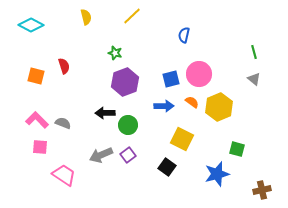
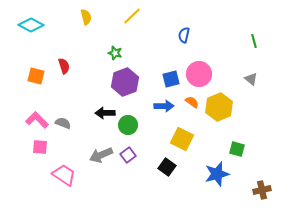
green line: moved 11 px up
gray triangle: moved 3 px left
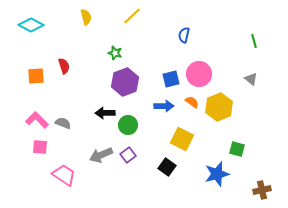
orange square: rotated 18 degrees counterclockwise
